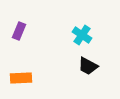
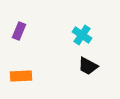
orange rectangle: moved 2 px up
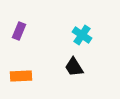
black trapezoid: moved 14 px left, 1 px down; rotated 30 degrees clockwise
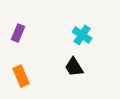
purple rectangle: moved 1 px left, 2 px down
orange rectangle: rotated 70 degrees clockwise
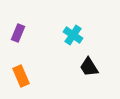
cyan cross: moved 9 px left
black trapezoid: moved 15 px right
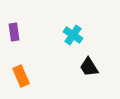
purple rectangle: moved 4 px left, 1 px up; rotated 30 degrees counterclockwise
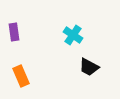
black trapezoid: rotated 30 degrees counterclockwise
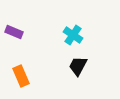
purple rectangle: rotated 60 degrees counterclockwise
black trapezoid: moved 11 px left, 1 px up; rotated 90 degrees clockwise
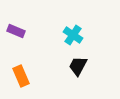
purple rectangle: moved 2 px right, 1 px up
